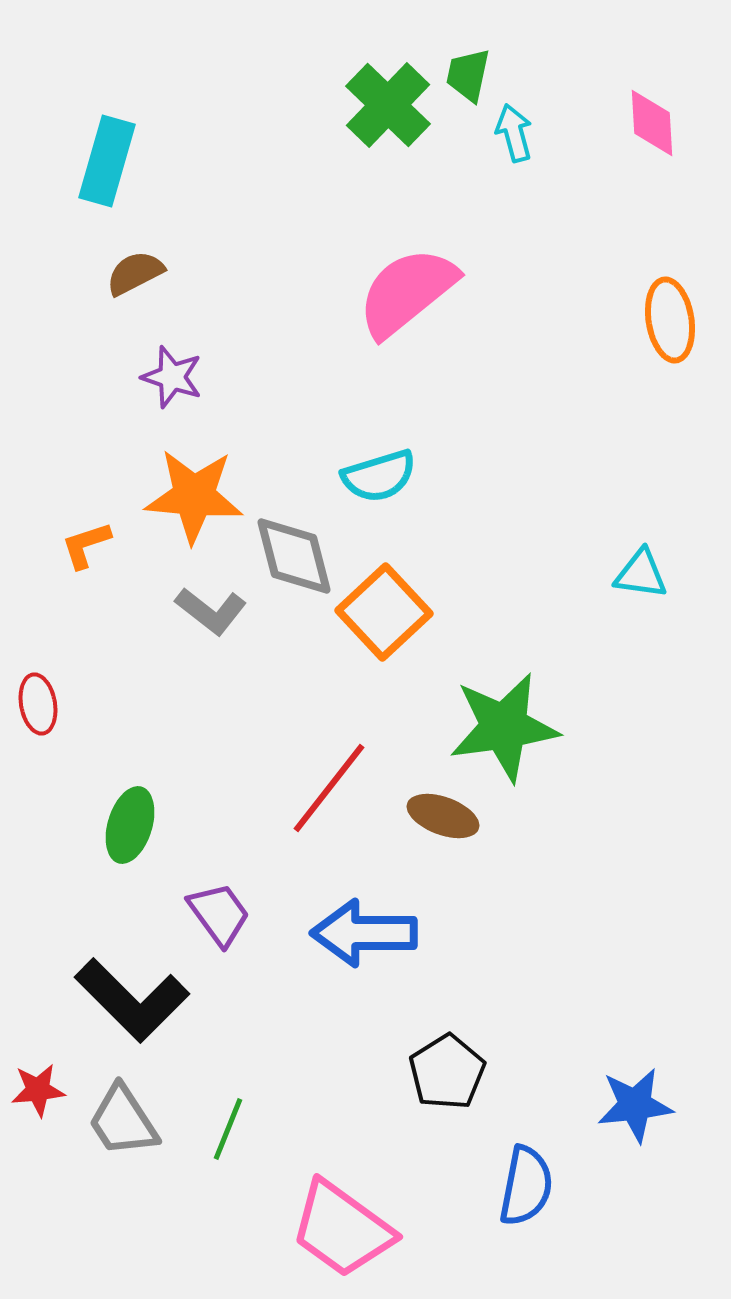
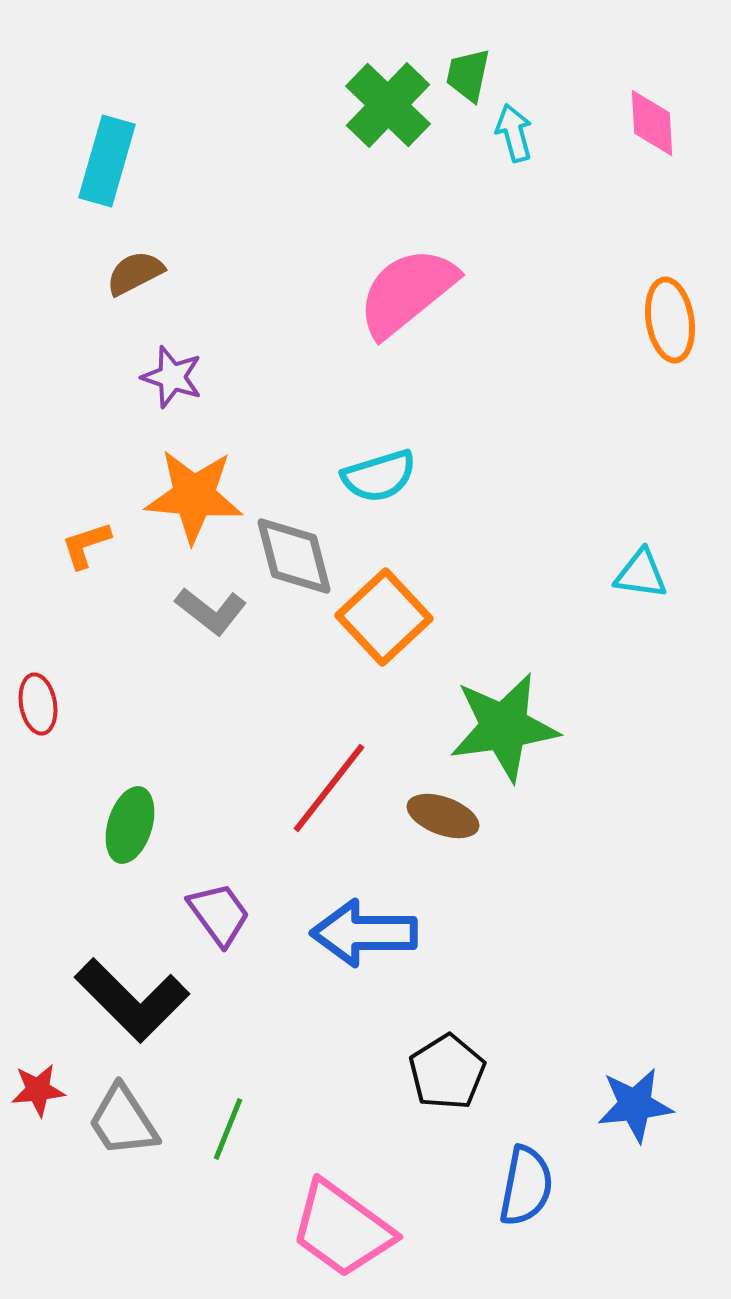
orange square: moved 5 px down
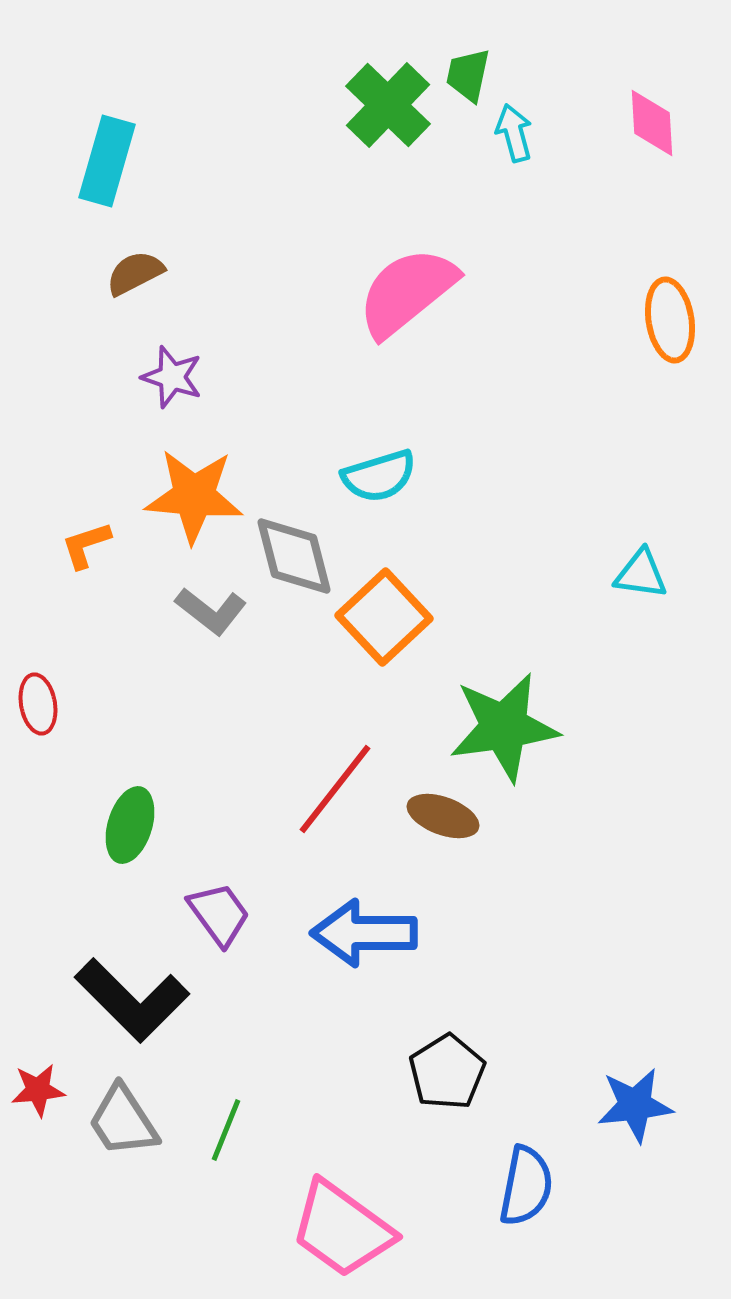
red line: moved 6 px right, 1 px down
green line: moved 2 px left, 1 px down
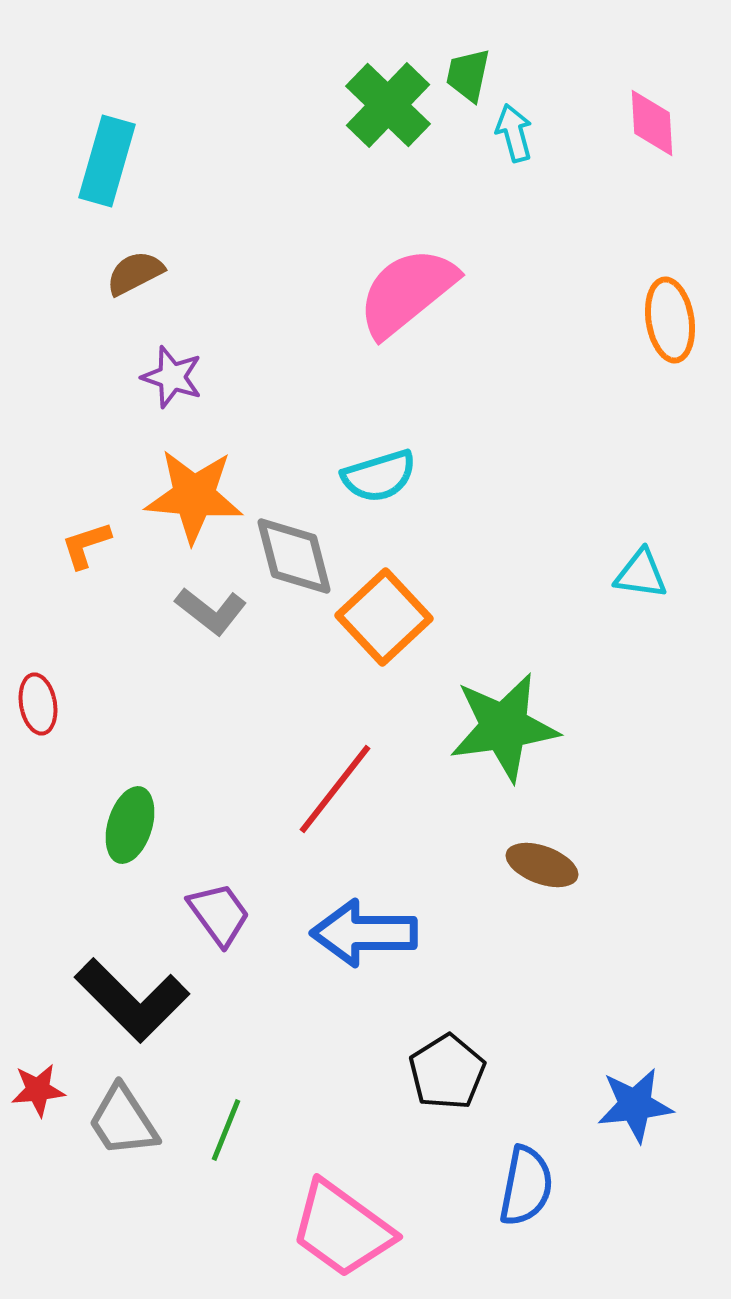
brown ellipse: moved 99 px right, 49 px down
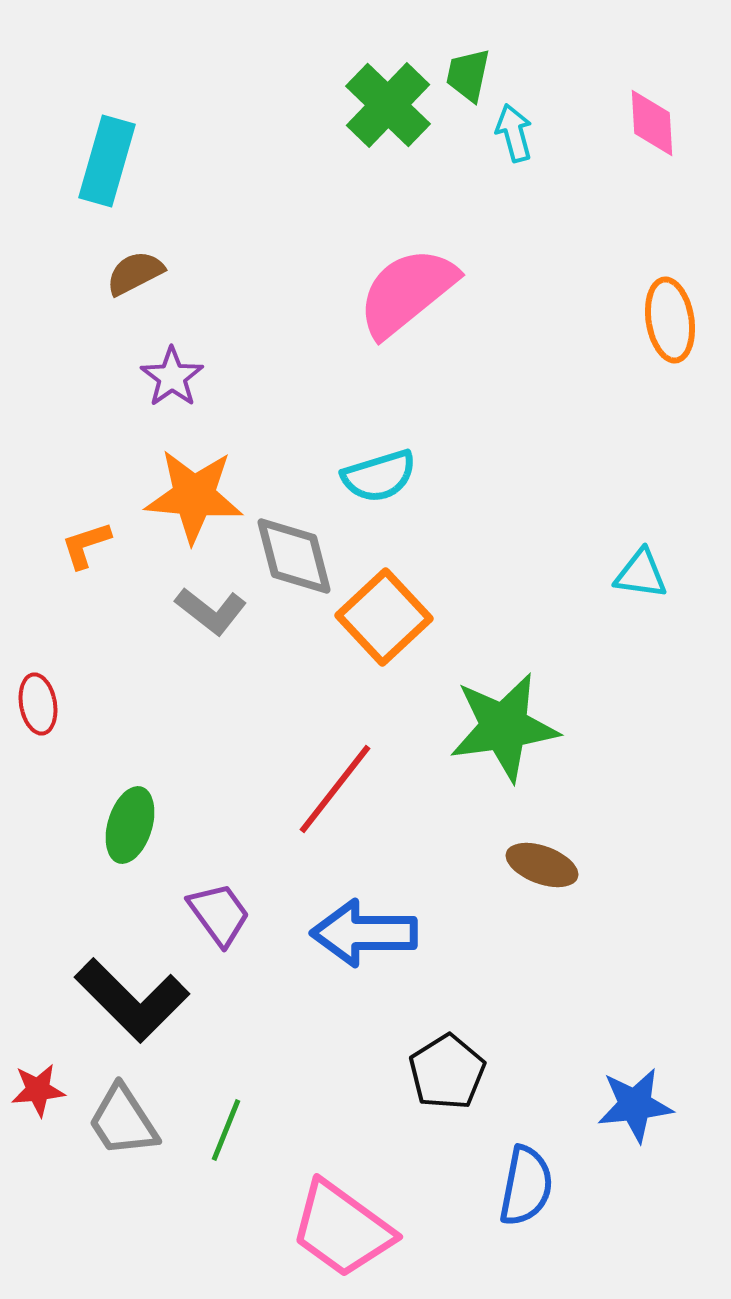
purple star: rotated 18 degrees clockwise
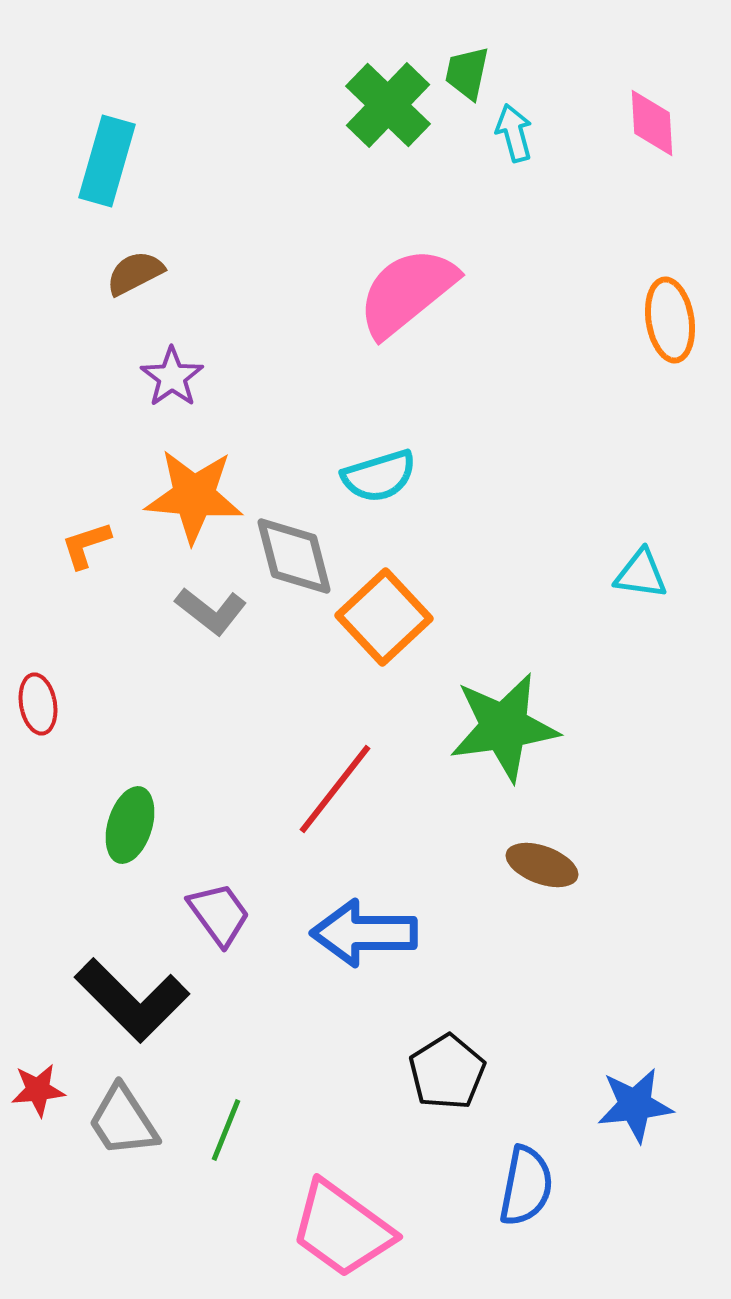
green trapezoid: moved 1 px left, 2 px up
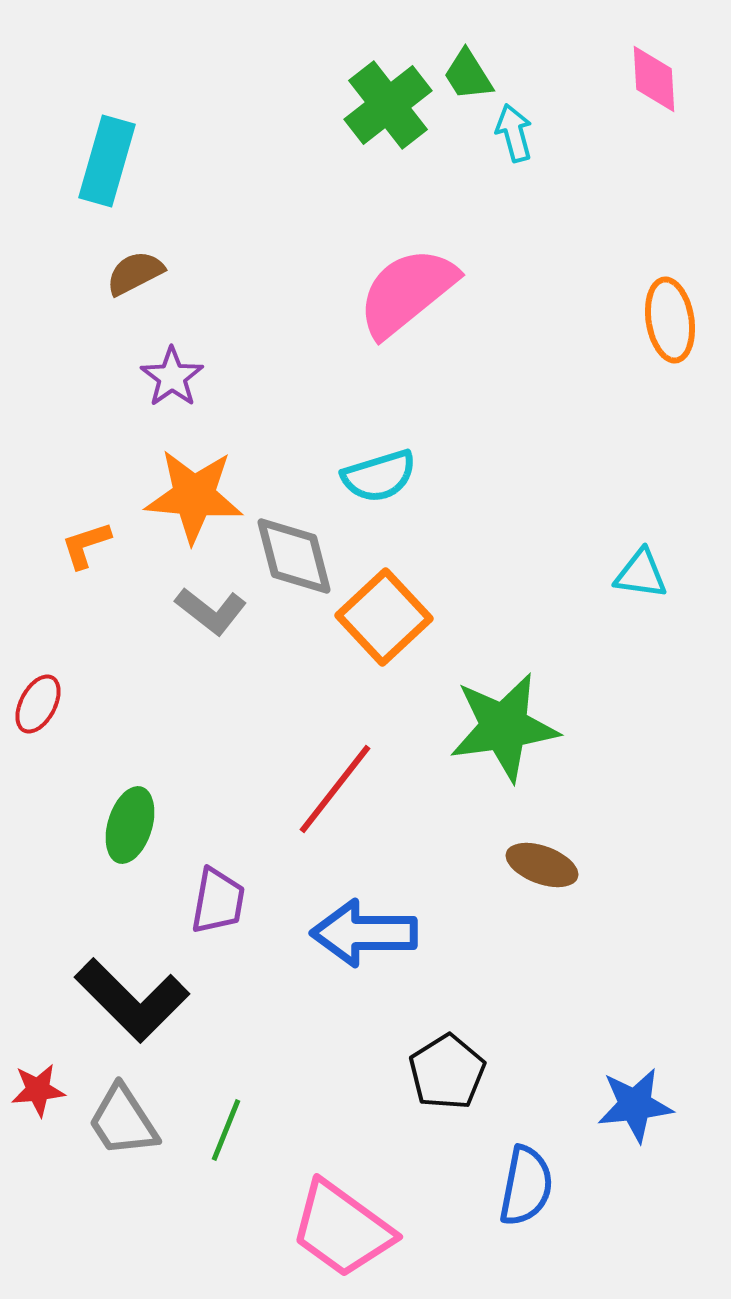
green trapezoid: moved 1 px right, 2 px down; rotated 44 degrees counterclockwise
green cross: rotated 8 degrees clockwise
pink diamond: moved 2 px right, 44 px up
red ellipse: rotated 38 degrees clockwise
purple trapezoid: moved 1 px left, 13 px up; rotated 46 degrees clockwise
